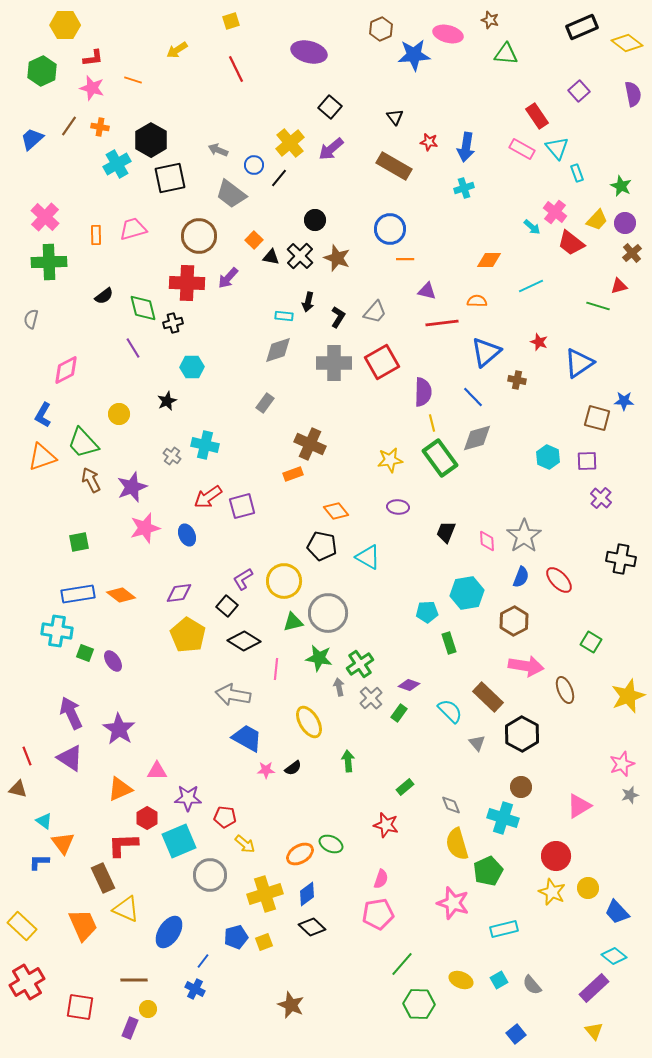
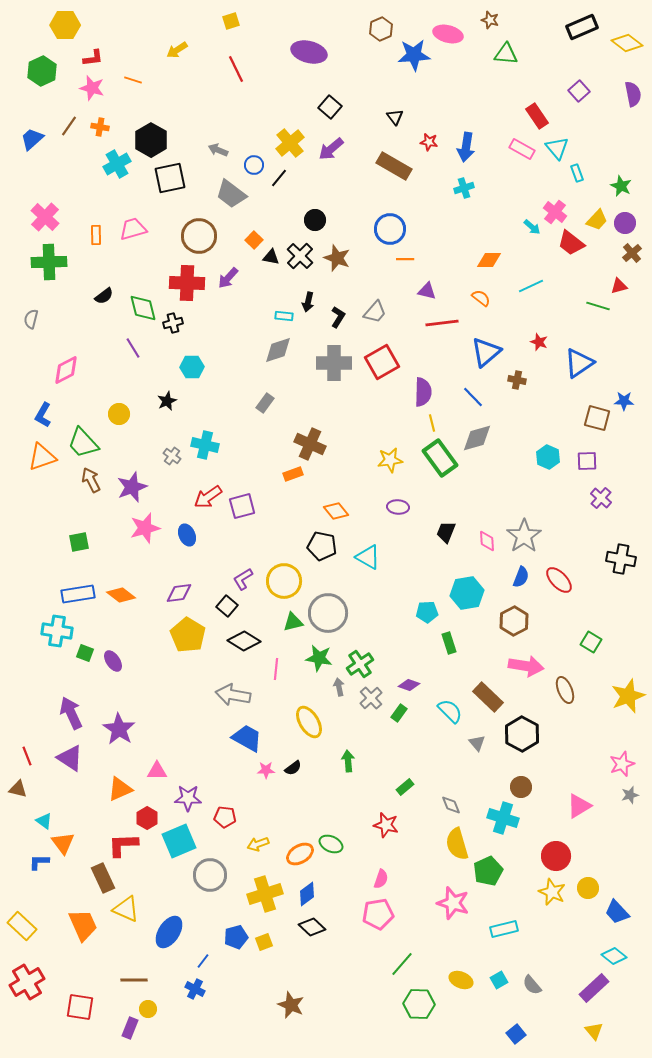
orange semicircle at (477, 301): moved 4 px right, 3 px up; rotated 36 degrees clockwise
yellow arrow at (245, 844): moved 13 px right; rotated 120 degrees clockwise
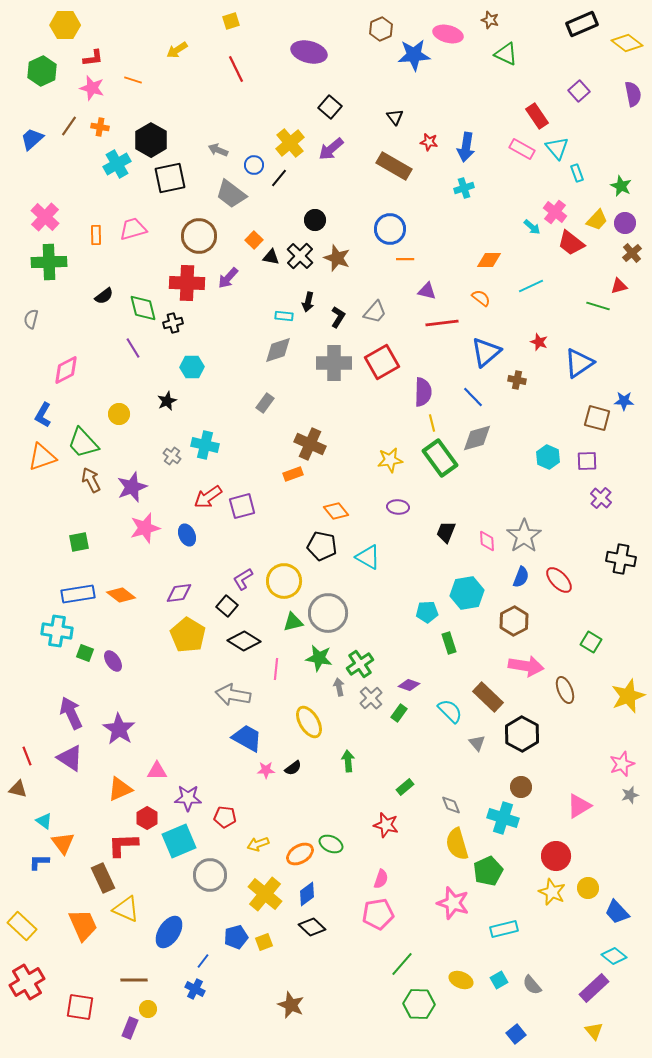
black rectangle at (582, 27): moved 3 px up
green triangle at (506, 54): rotated 20 degrees clockwise
yellow cross at (265, 894): rotated 32 degrees counterclockwise
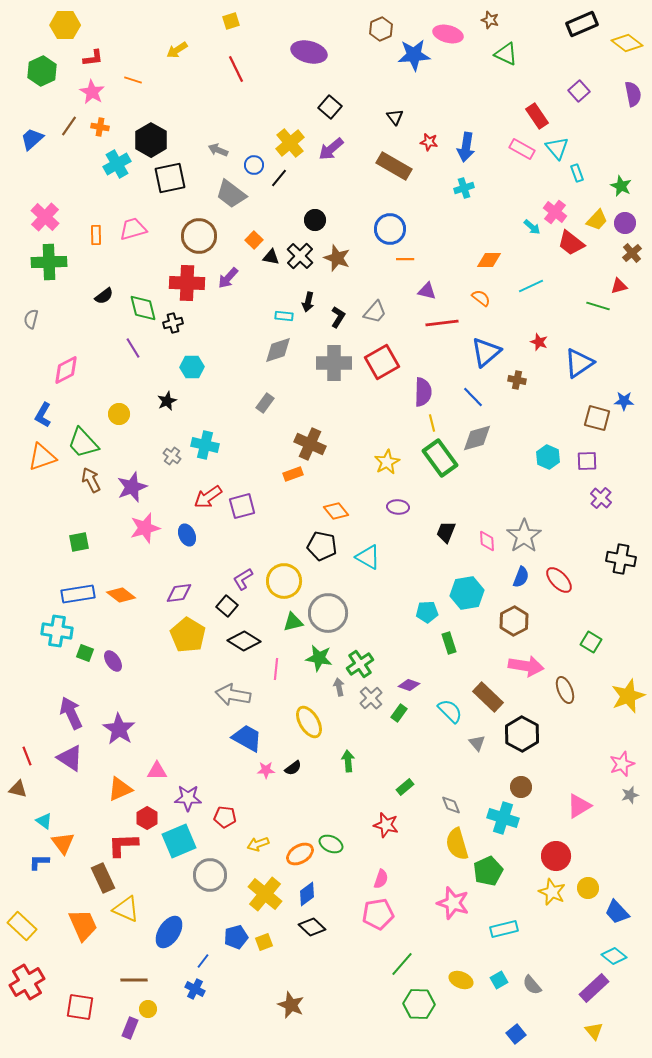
pink star at (92, 88): moved 4 px down; rotated 15 degrees clockwise
yellow star at (390, 460): moved 3 px left, 2 px down; rotated 20 degrees counterclockwise
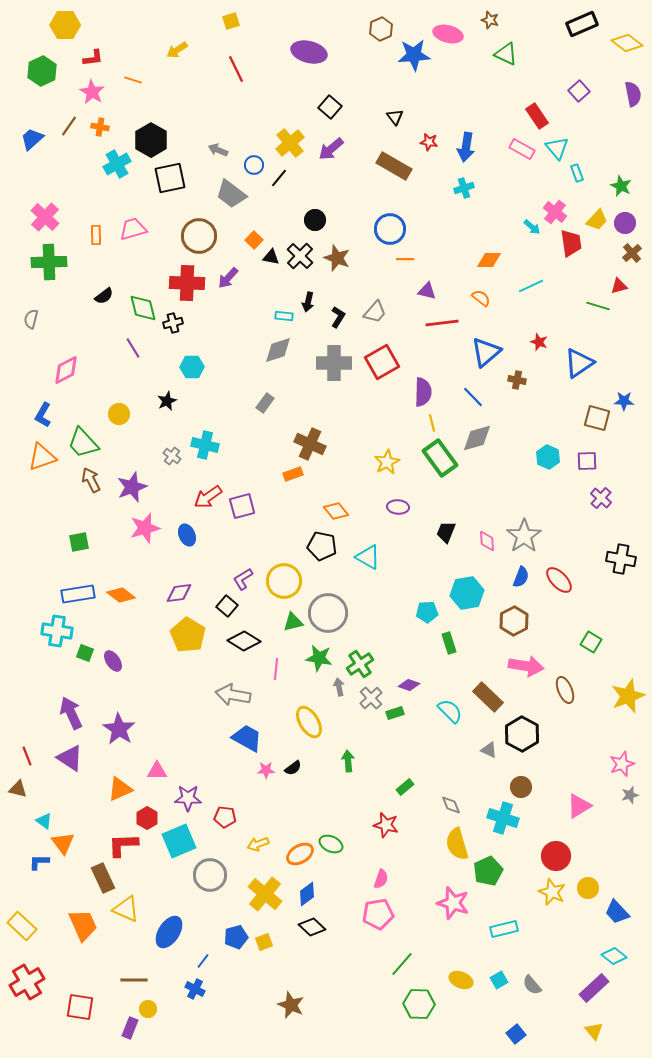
red trapezoid at (571, 243): rotated 136 degrees counterclockwise
green rectangle at (399, 713): moved 4 px left; rotated 36 degrees clockwise
gray triangle at (477, 743): moved 12 px right, 7 px down; rotated 24 degrees counterclockwise
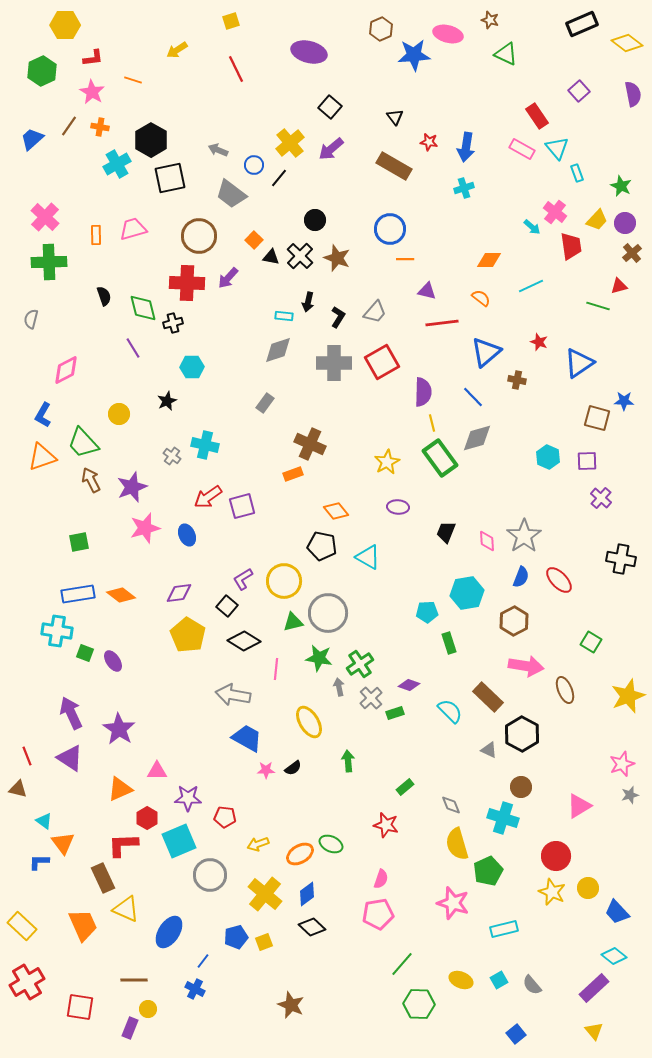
red trapezoid at (571, 243): moved 3 px down
black semicircle at (104, 296): rotated 72 degrees counterclockwise
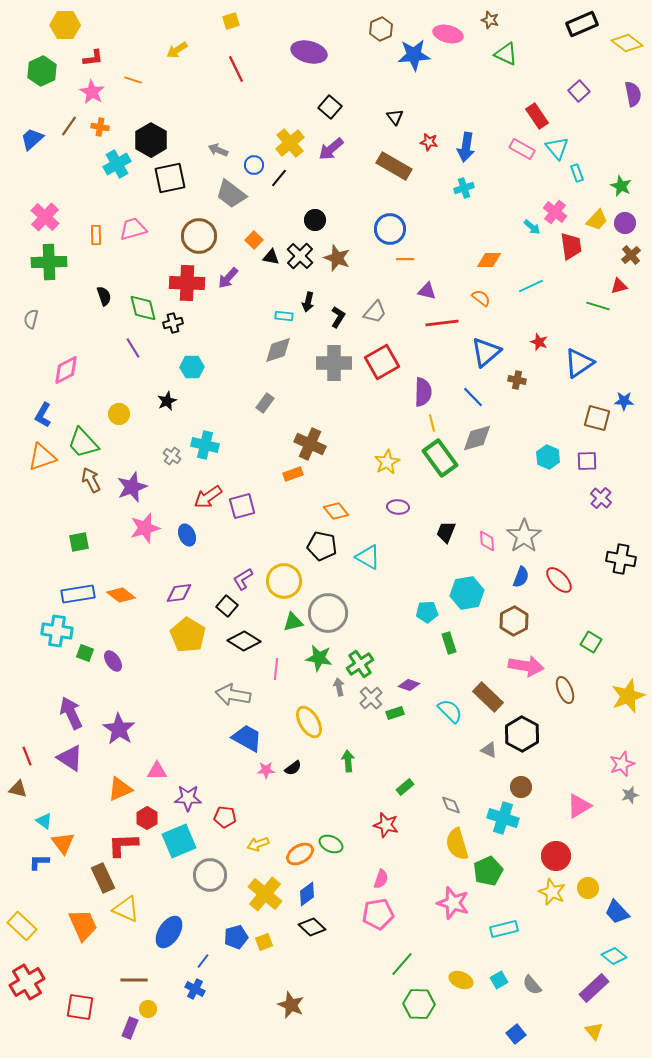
brown cross at (632, 253): moved 1 px left, 2 px down
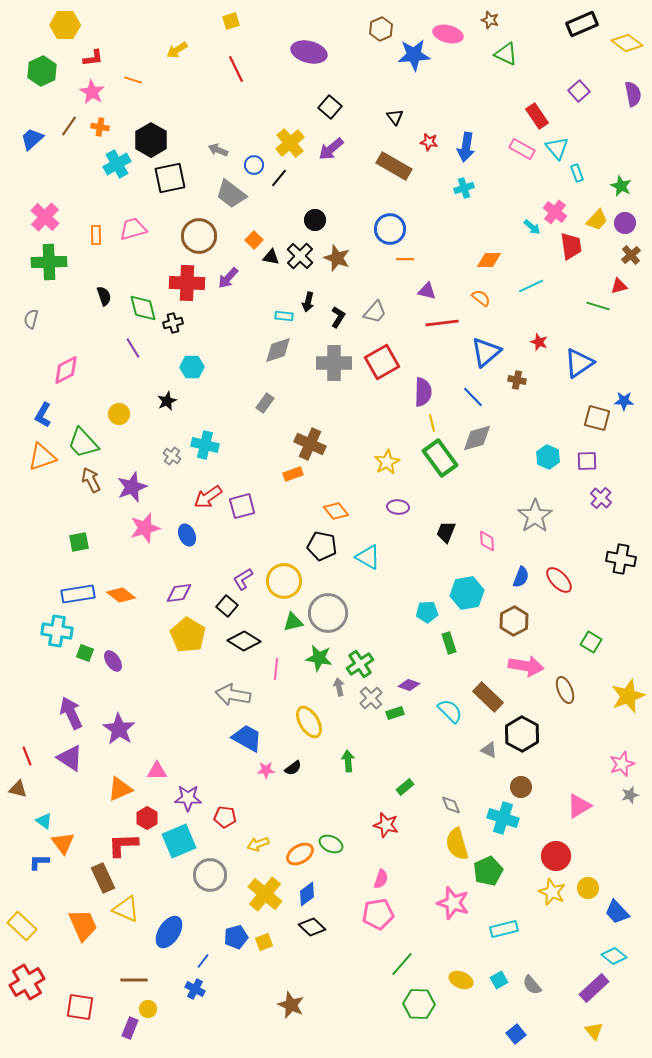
gray star at (524, 536): moved 11 px right, 20 px up
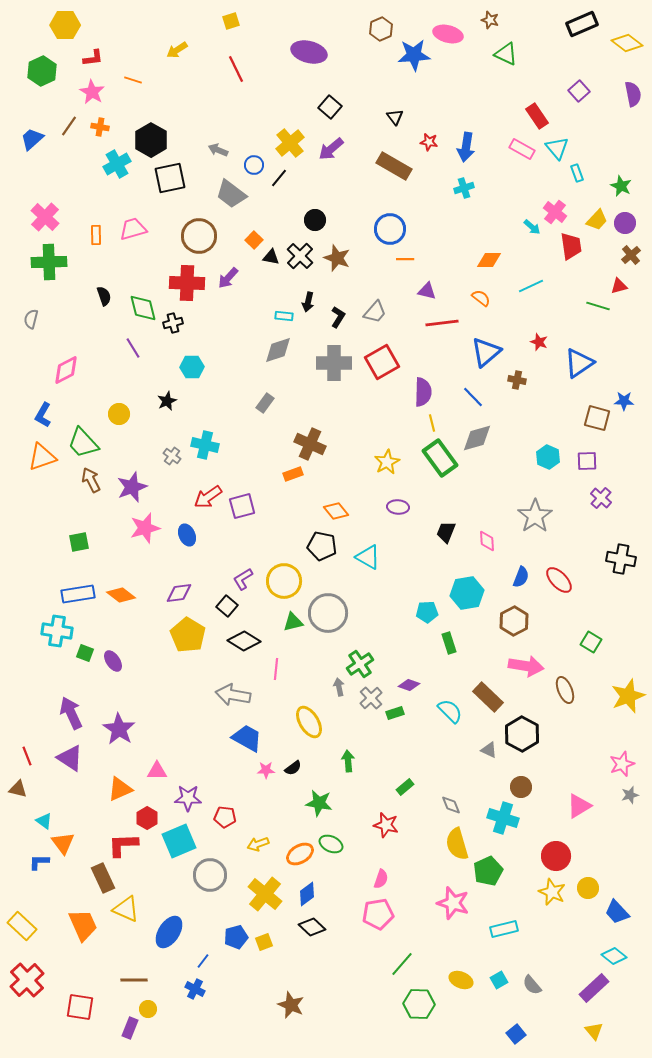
green star at (319, 658): moved 145 px down
red cross at (27, 982): moved 2 px up; rotated 12 degrees counterclockwise
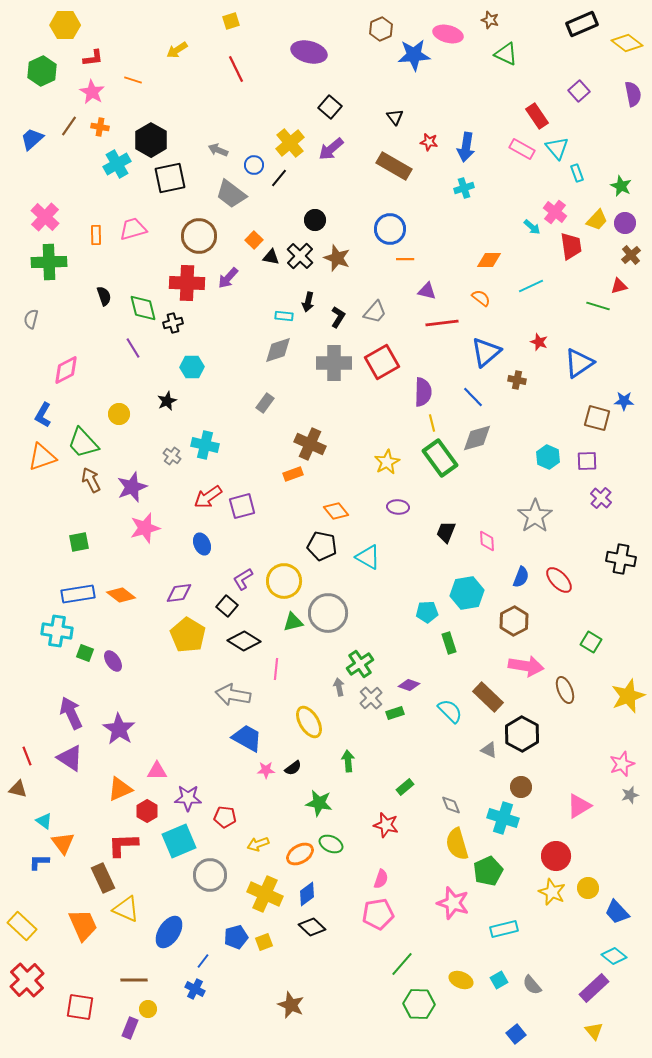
blue ellipse at (187, 535): moved 15 px right, 9 px down
red hexagon at (147, 818): moved 7 px up
yellow cross at (265, 894): rotated 16 degrees counterclockwise
